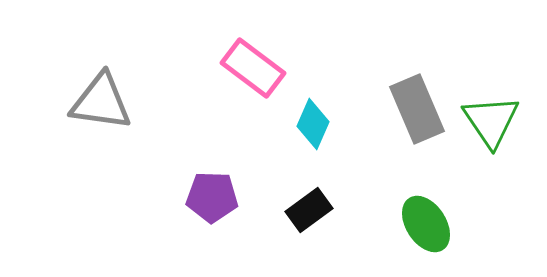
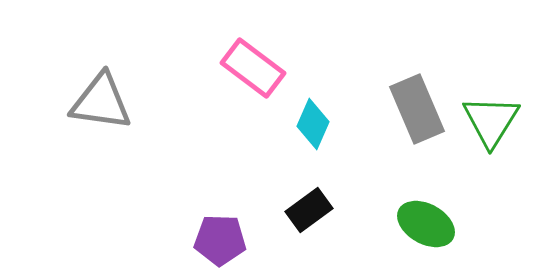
green triangle: rotated 6 degrees clockwise
purple pentagon: moved 8 px right, 43 px down
green ellipse: rotated 28 degrees counterclockwise
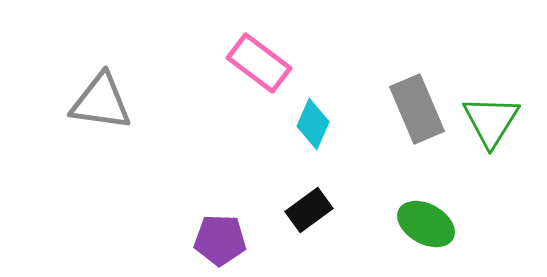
pink rectangle: moved 6 px right, 5 px up
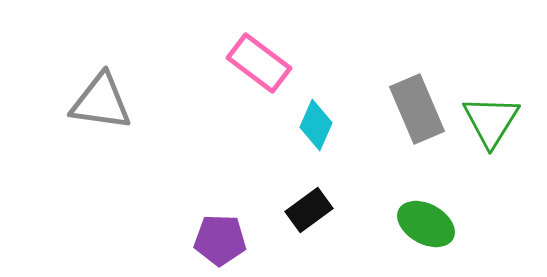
cyan diamond: moved 3 px right, 1 px down
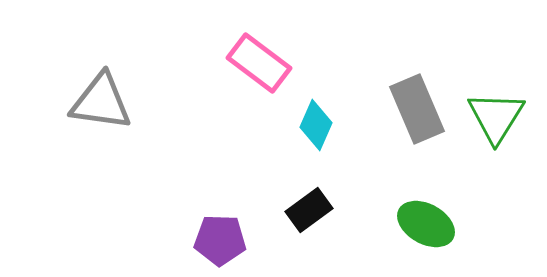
green triangle: moved 5 px right, 4 px up
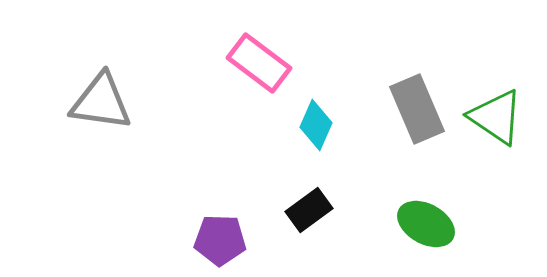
green triangle: rotated 28 degrees counterclockwise
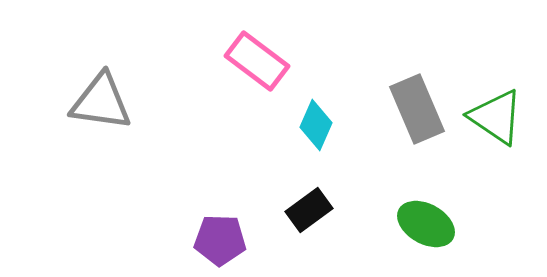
pink rectangle: moved 2 px left, 2 px up
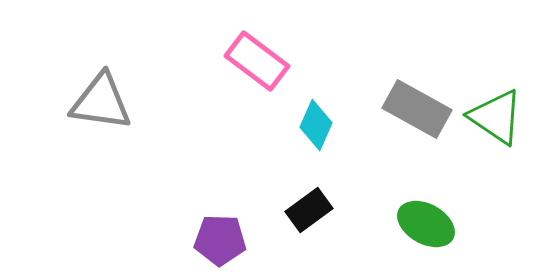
gray rectangle: rotated 38 degrees counterclockwise
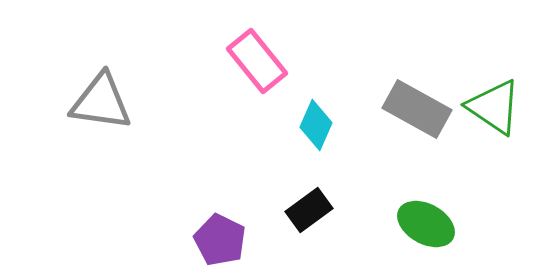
pink rectangle: rotated 14 degrees clockwise
green triangle: moved 2 px left, 10 px up
purple pentagon: rotated 24 degrees clockwise
